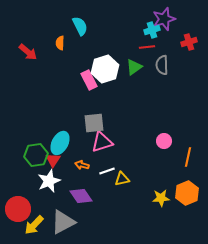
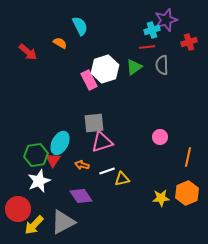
purple star: moved 2 px right, 1 px down
orange semicircle: rotated 120 degrees clockwise
pink circle: moved 4 px left, 4 px up
white star: moved 10 px left
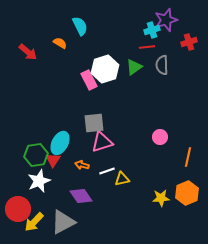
yellow arrow: moved 3 px up
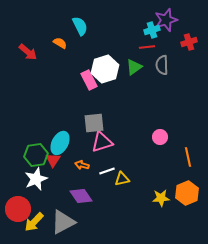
orange line: rotated 24 degrees counterclockwise
white star: moved 3 px left, 2 px up
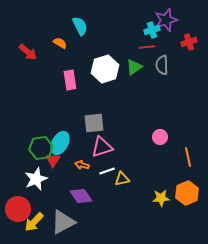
pink rectangle: moved 19 px left; rotated 18 degrees clockwise
pink triangle: moved 5 px down
green hexagon: moved 5 px right, 7 px up
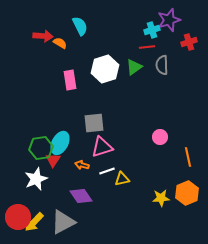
purple star: moved 3 px right
red arrow: moved 15 px right, 16 px up; rotated 36 degrees counterclockwise
red circle: moved 8 px down
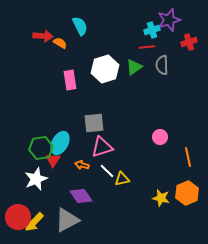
white line: rotated 63 degrees clockwise
yellow star: rotated 18 degrees clockwise
gray triangle: moved 4 px right, 2 px up
